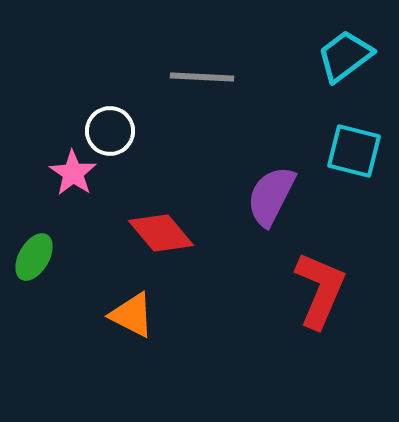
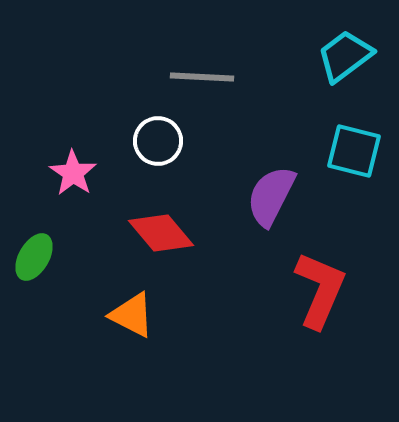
white circle: moved 48 px right, 10 px down
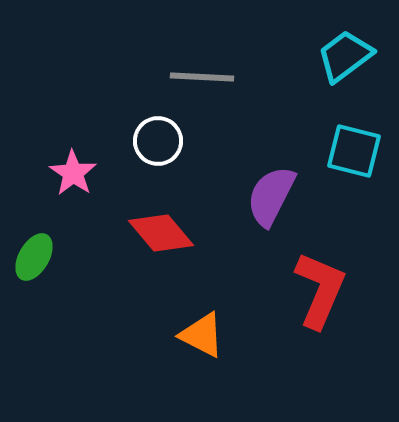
orange triangle: moved 70 px right, 20 px down
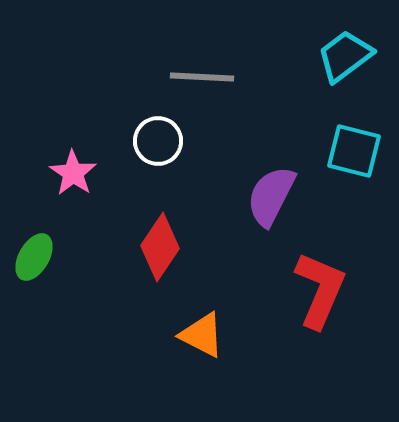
red diamond: moved 1 px left, 14 px down; rotated 74 degrees clockwise
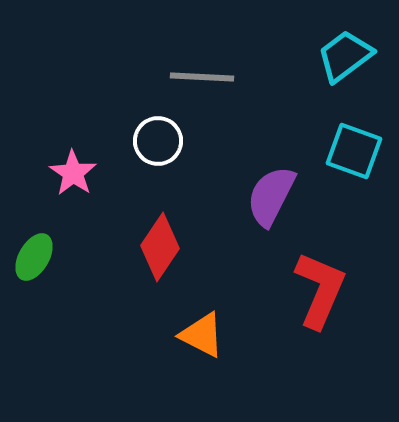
cyan square: rotated 6 degrees clockwise
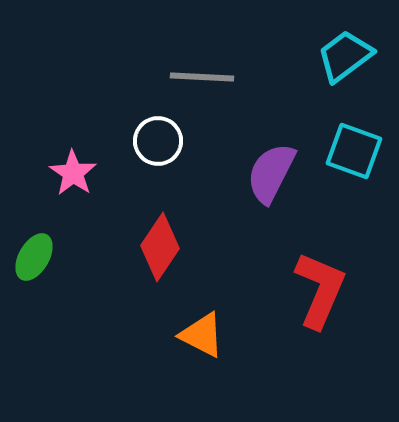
purple semicircle: moved 23 px up
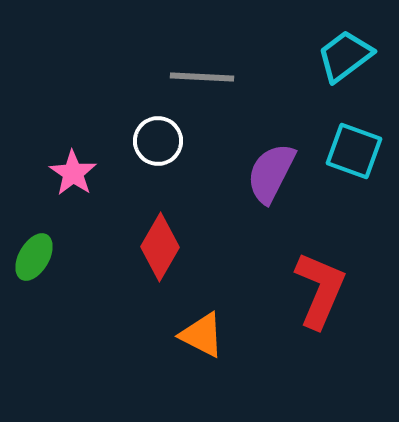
red diamond: rotated 4 degrees counterclockwise
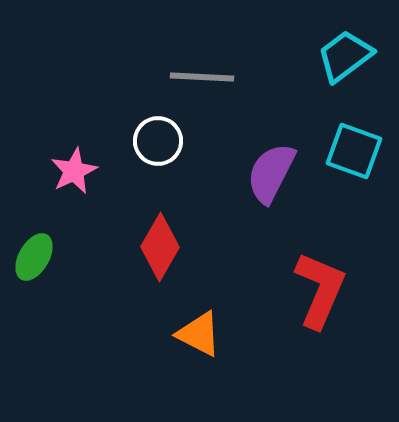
pink star: moved 1 px right, 2 px up; rotated 12 degrees clockwise
orange triangle: moved 3 px left, 1 px up
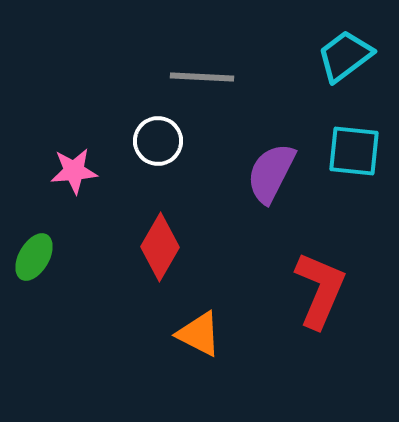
cyan square: rotated 14 degrees counterclockwise
pink star: rotated 21 degrees clockwise
